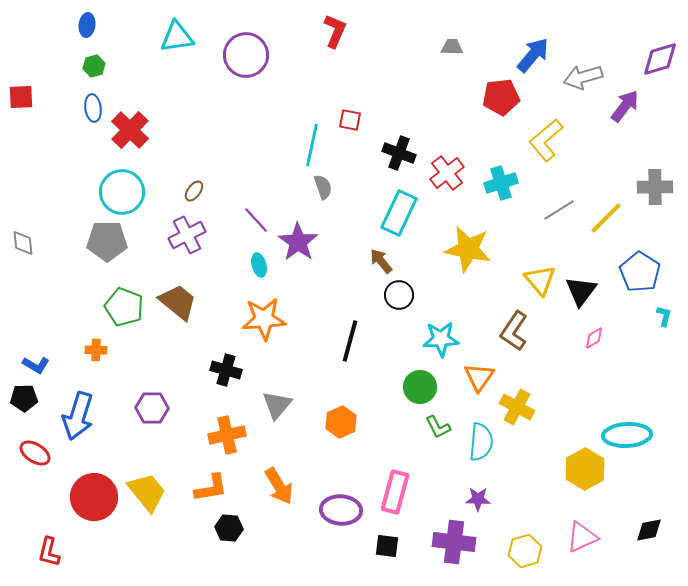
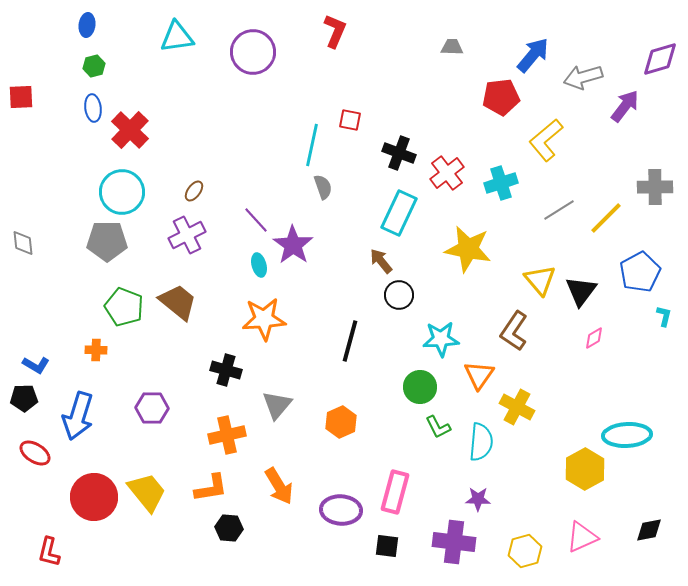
purple circle at (246, 55): moved 7 px right, 3 px up
purple star at (298, 242): moved 5 px left, 3 px down
blue pentagon at (640, 272): rotated 12 degrees clockwise
orange triangle at (479, 377): moved 2 px up
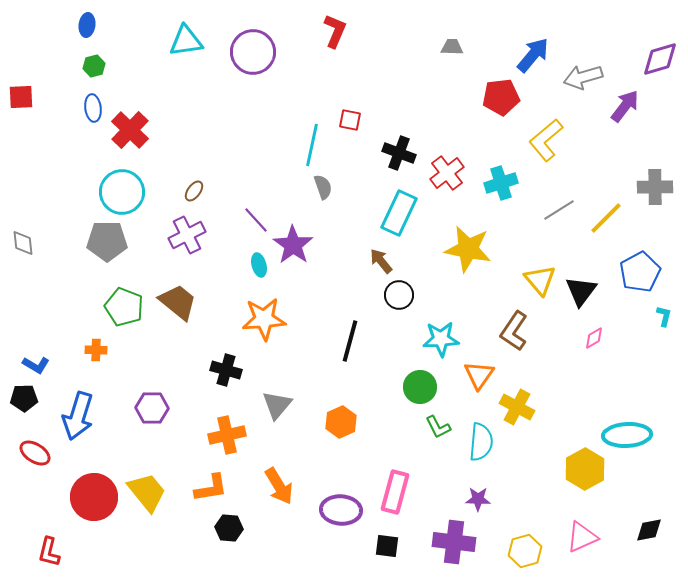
cyan triangle at (177, 37): moved 9 px right, 4 px down
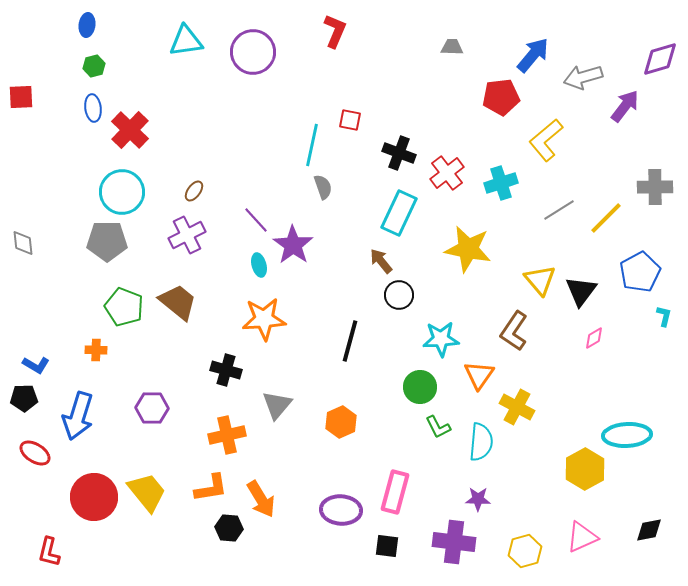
orange arrow at (279, 486): moved 18 px left, 13 px down
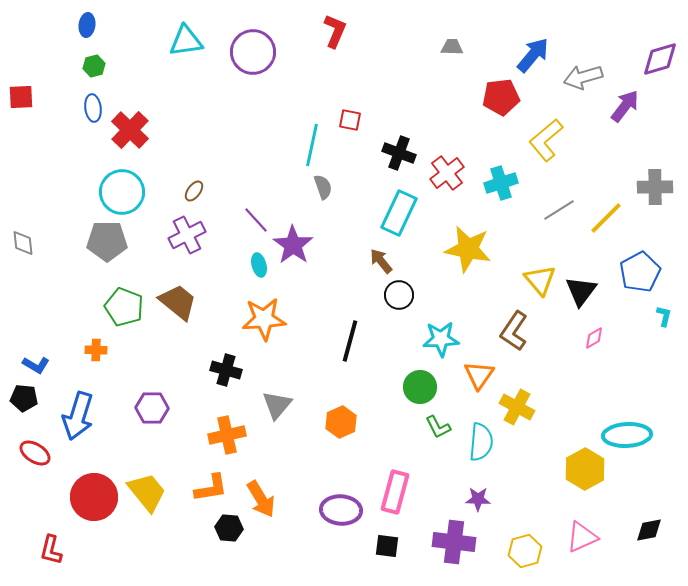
black pentagon at (24, 398): rotated 8 degrees clockwise
red L-shape at (49, 552): moved 2 px right, 2 px up
